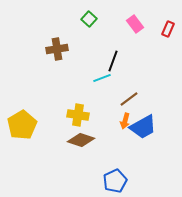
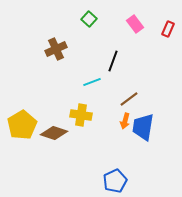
brown cross: moved 1 px left; rotated 15 degrees counterclockwise
cyan line: moved 10 px left, 4 px down
yellow cross: moved 3 px right
blue trapezoid: rotated 128 degrees clockwise
brown diamond: moved 27 px left, 7 px up
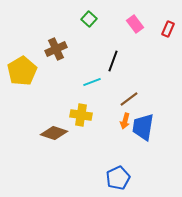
yellow pentagon: moved 54 px up
blue pentagon: moved 3 px right, 3 px up
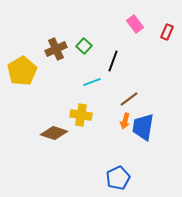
green square: moved 5 px left, 27 px down
red rectangle: moved 1 px left, 3 px down
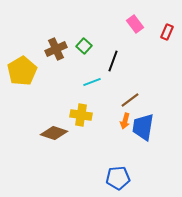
brown line: moved 1 px right, 1 px down
blue pentagon: rotated 20 degrees clockwise
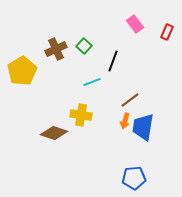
blue pentagon: moved 16 px right
